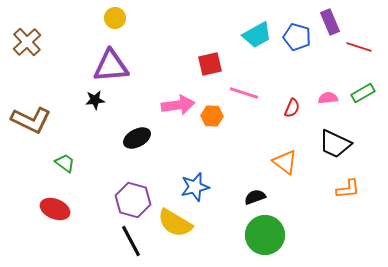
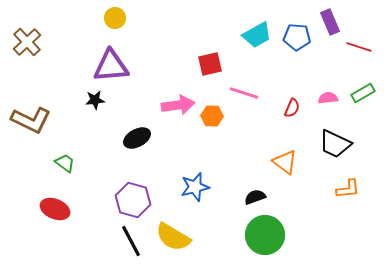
blue pentagon: rotated 12 degrees counterclockwise
yellow semicircle: moved 2 px left, 14 px down
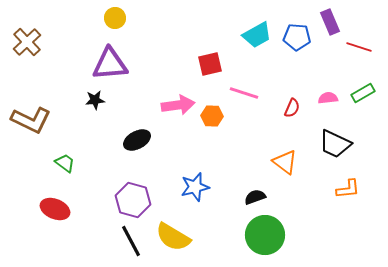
purple triangle: moved 1 px left, 2 px up
black ellipse: moved 2 px down
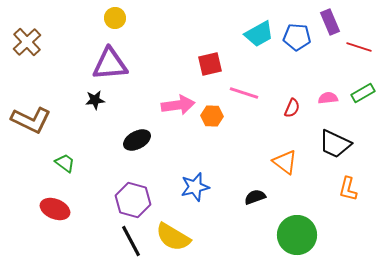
cyan trapezoid: moved 2 px right, 1 px up
orange L-shape: rotated 110 degrees clockwise
green circle: moved 32 px right
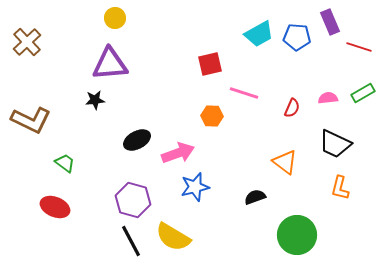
pink arrow: moved 48 px down; rotated 12 degrees counterclockwise
orange L-shape: moved 8 px left, 1 px up
red ellipse: moved 2 px up
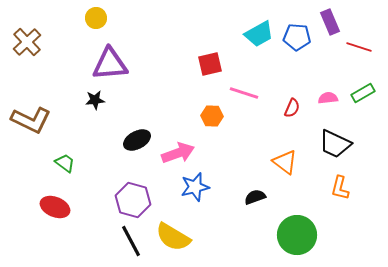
yellow circle: moved 19 px left
